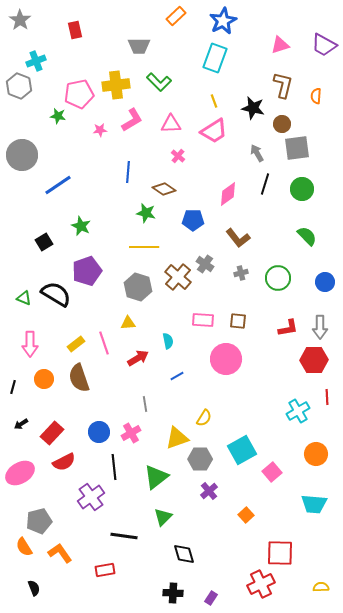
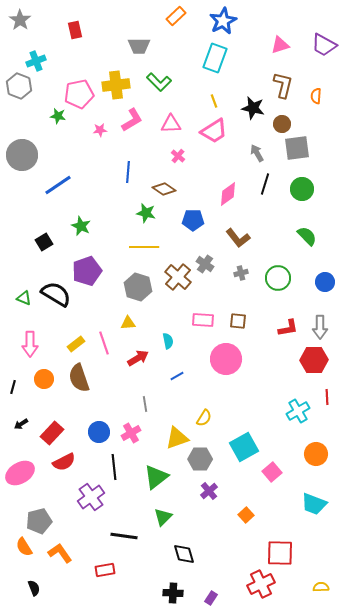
cyan square at (242, 450): moved 2 px right, 3 px up
cyan trapezoid at (314, 504): rotated 16 degrees clockwise
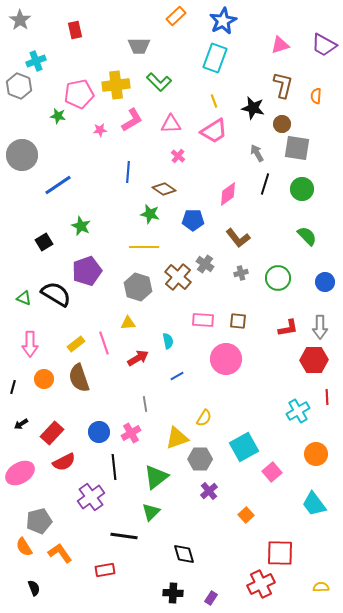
gray square at (297, 148): rotated 16 degrees clockwise
green star at (146, 213): moved 4 px right, 1 px down
cyan trapezoid at (314, 504): rotated 32 degrees clockwise
green triangle at (163, 517): moved 12 px left, 5 px up
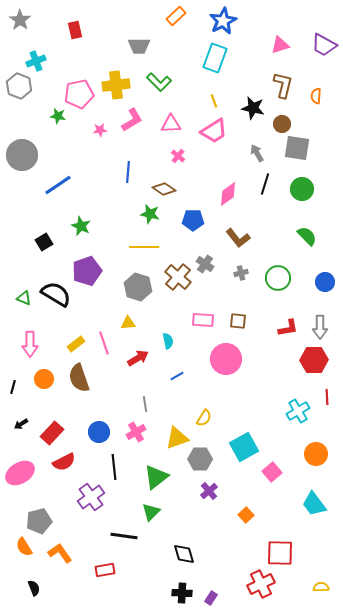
pink cross at (131, 433): moved 5 px right, 1 px up
black cross at (173, 593): moved 9 px right
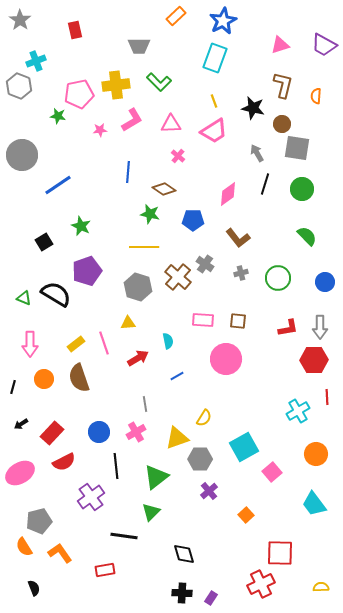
black line at (114, 467): moved 2 px right, 1 px up
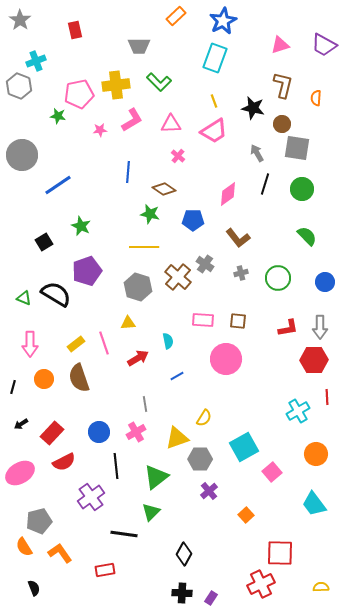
orange semicircle at (316, 96): moved 2 px down
black line at (124, 536): moved 2 px up
black diamond at (184, 554): rotated 45 degrees clockwise
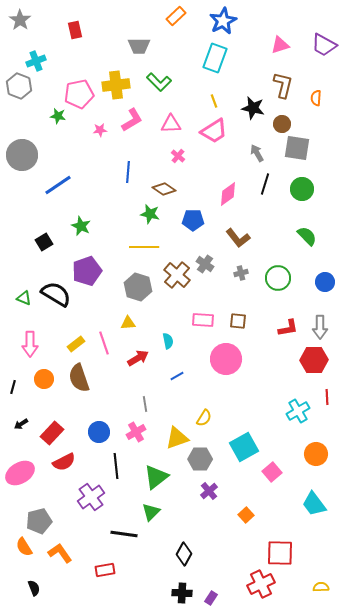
brown cross at (178, 277): moved 1 px left, 2 px up
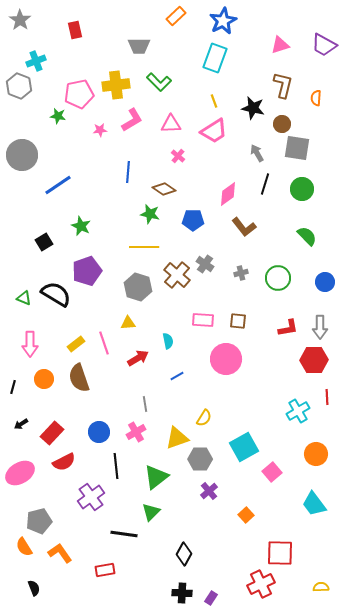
brown L-shape at (238, 238): moved 6 px right, 11 px up
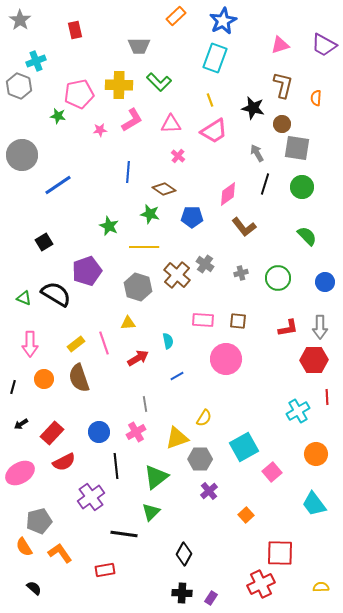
yellow cross at (116, 85): moved 3 px right; rotated 8 degrees clockwise
yellow line at (214, 101): moved 4 px left, 1 px up
green circle at (302, 189): moved 2 px up
blue pentagon at (193, 220): moved 1 px left, 3 px up
green star at (81, 226): moved 28 px right
black semicircle at (34, 588): rotated 28 degrees counterclockwise
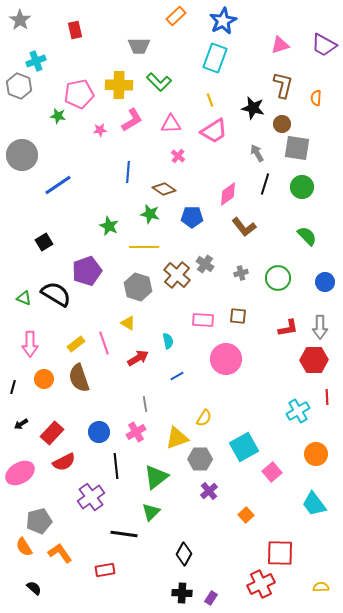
brown square at (238, 321): moved 5 px up
yellow triangle at (128, 323): rotated 35 degrees clockwise
